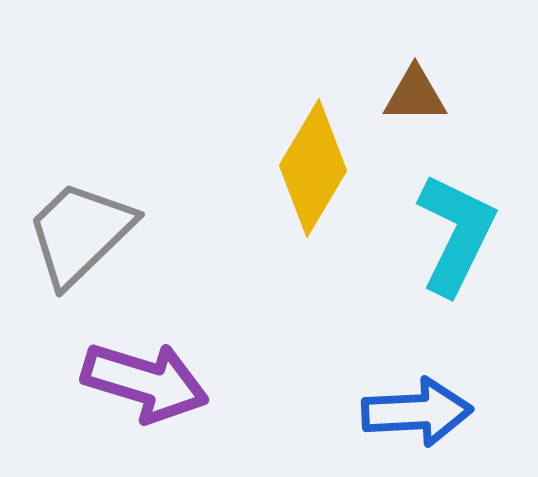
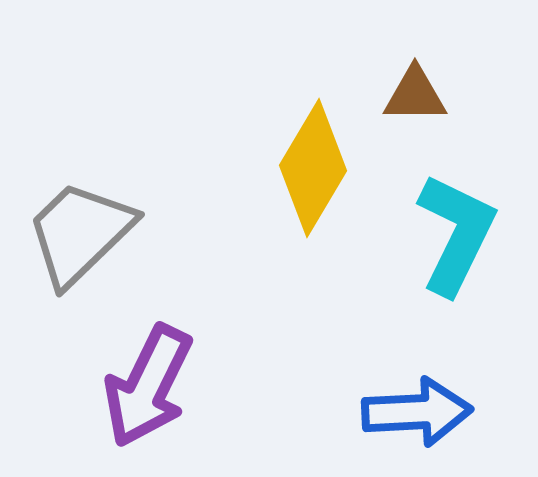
purple arrow: moved 3 px right, 4 px down; rotated 99 degrees clockwise
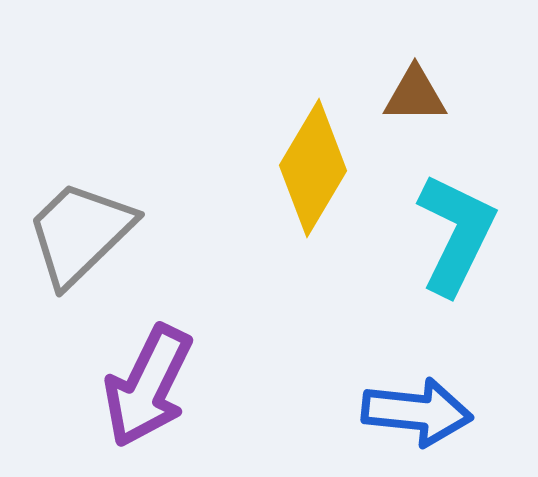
blue arrow: rotated 9 degrees clockwise
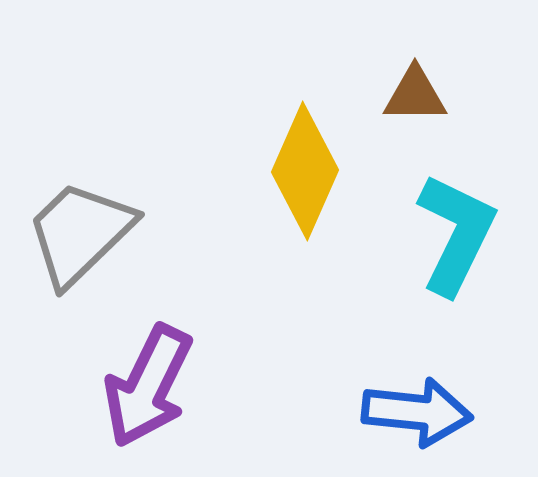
yellow diamond: moved 8 px left, 3 px down; rotated 7 degrees counterclockwise
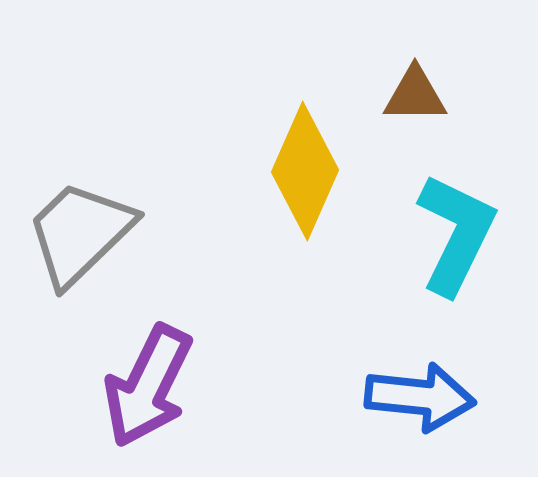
blue arrow: moved 3 px right, 15 px up
